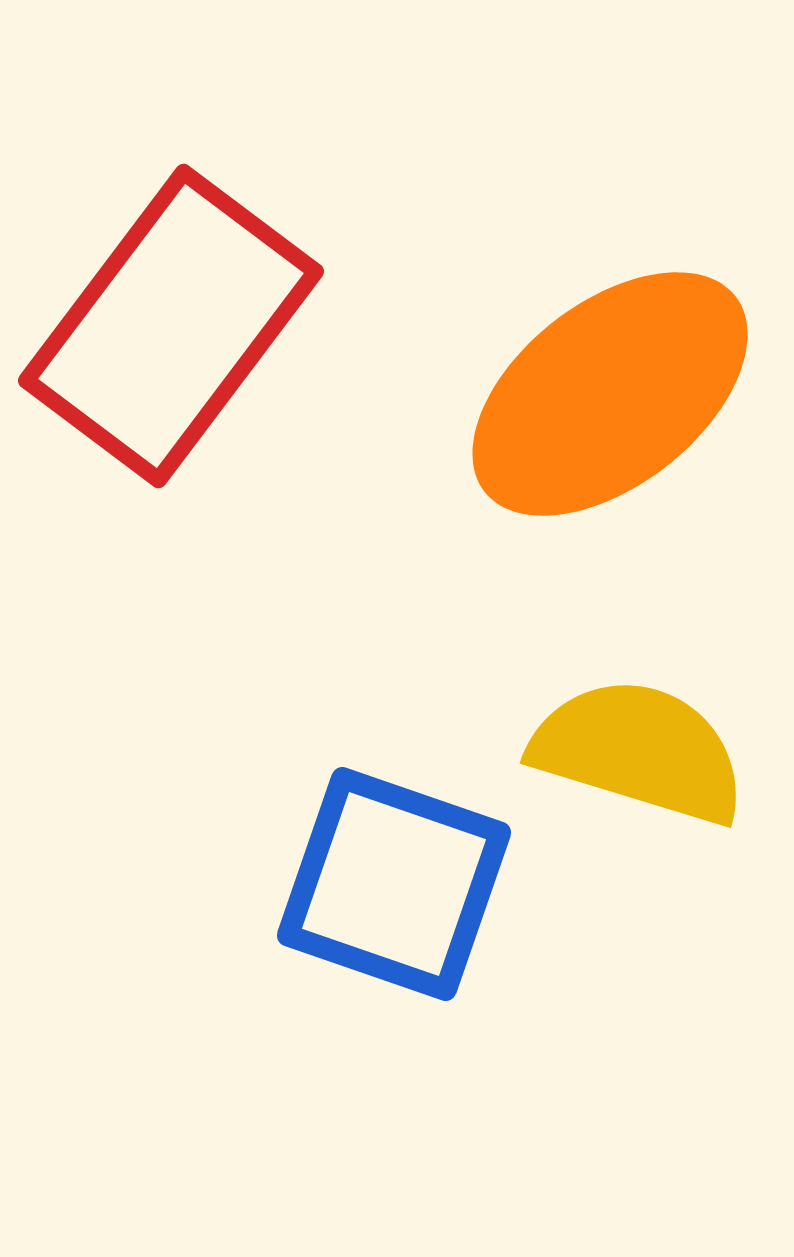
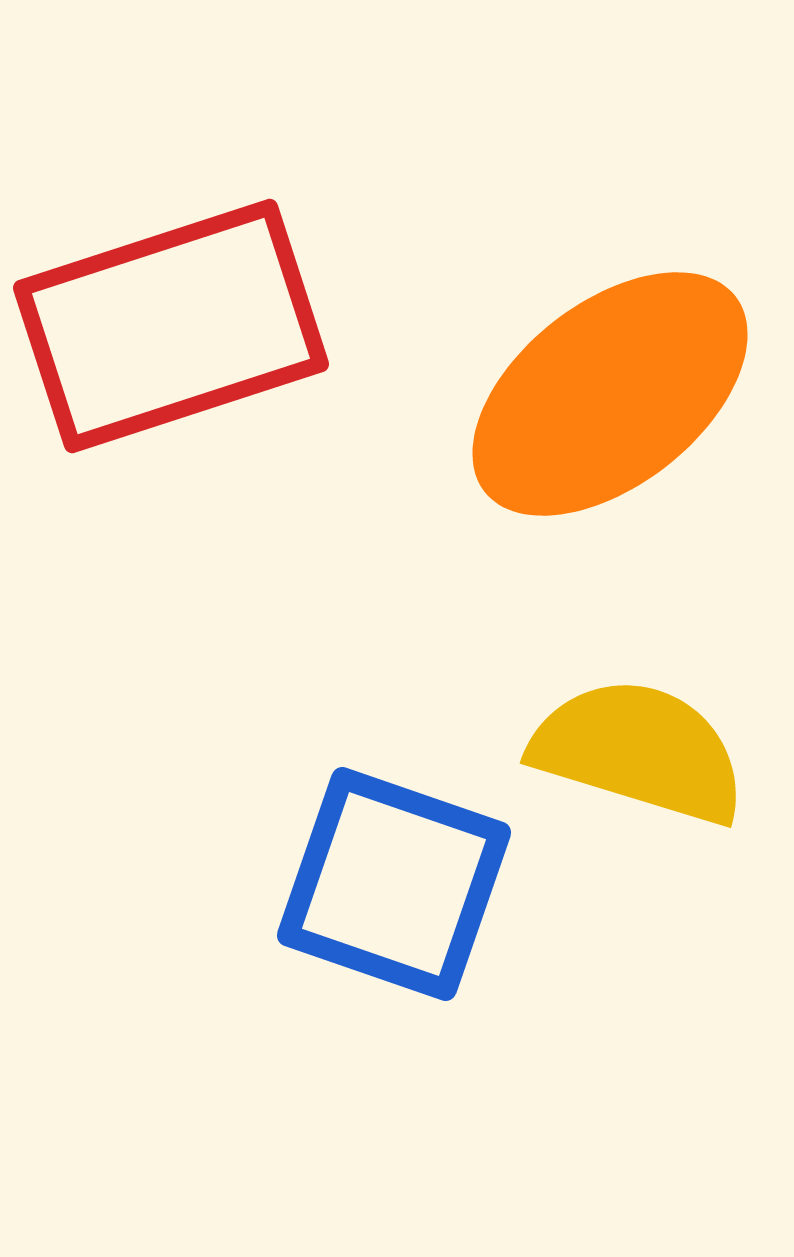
red rectangle: rotated 35 degrees clockwise
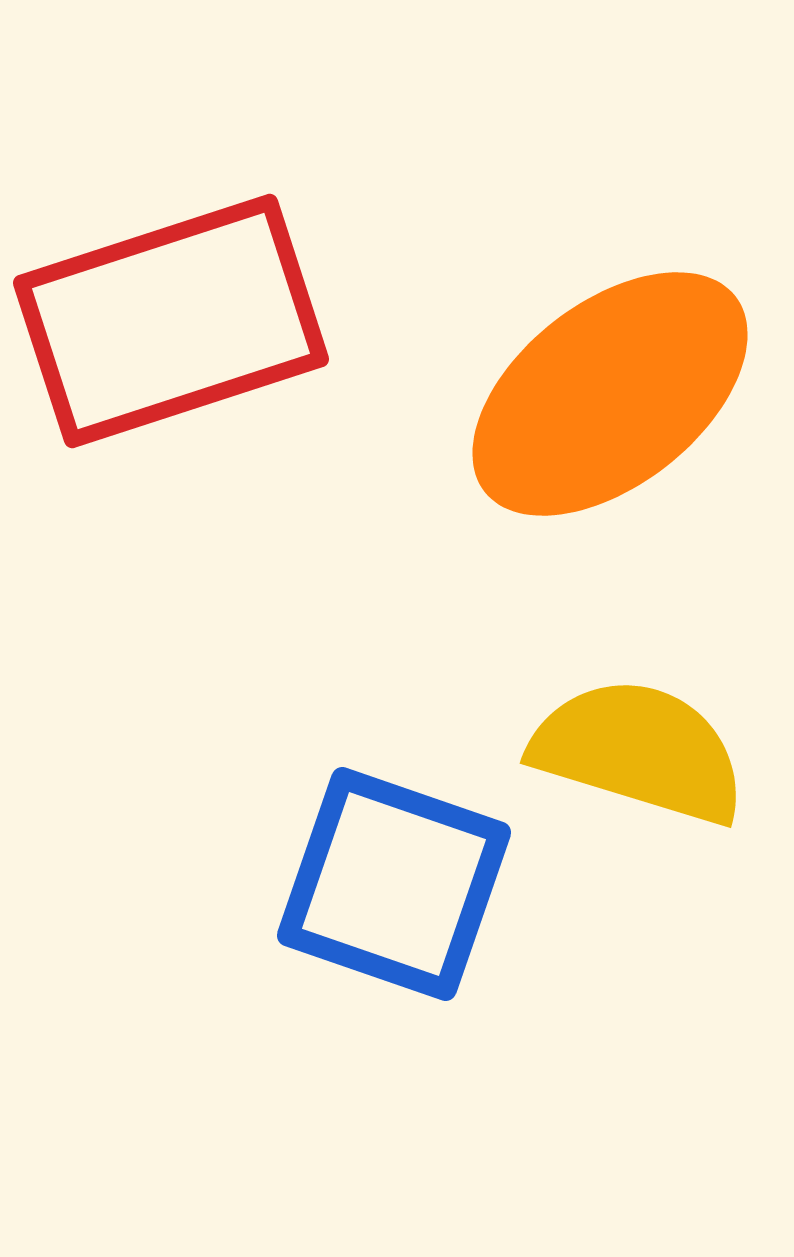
red rectangle: moved 5 px up
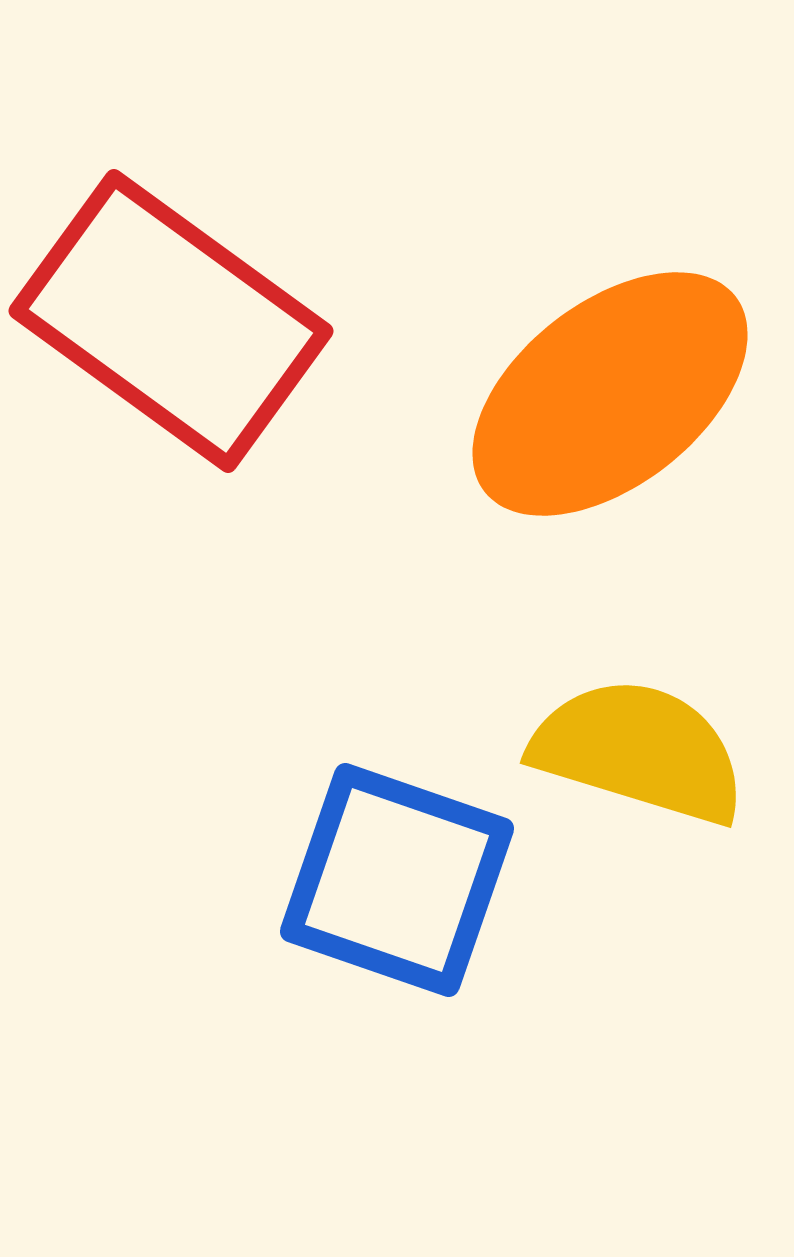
red rectangle: rotated 54 degrees clockwise
blue square: moved 3 px right, 4 px up
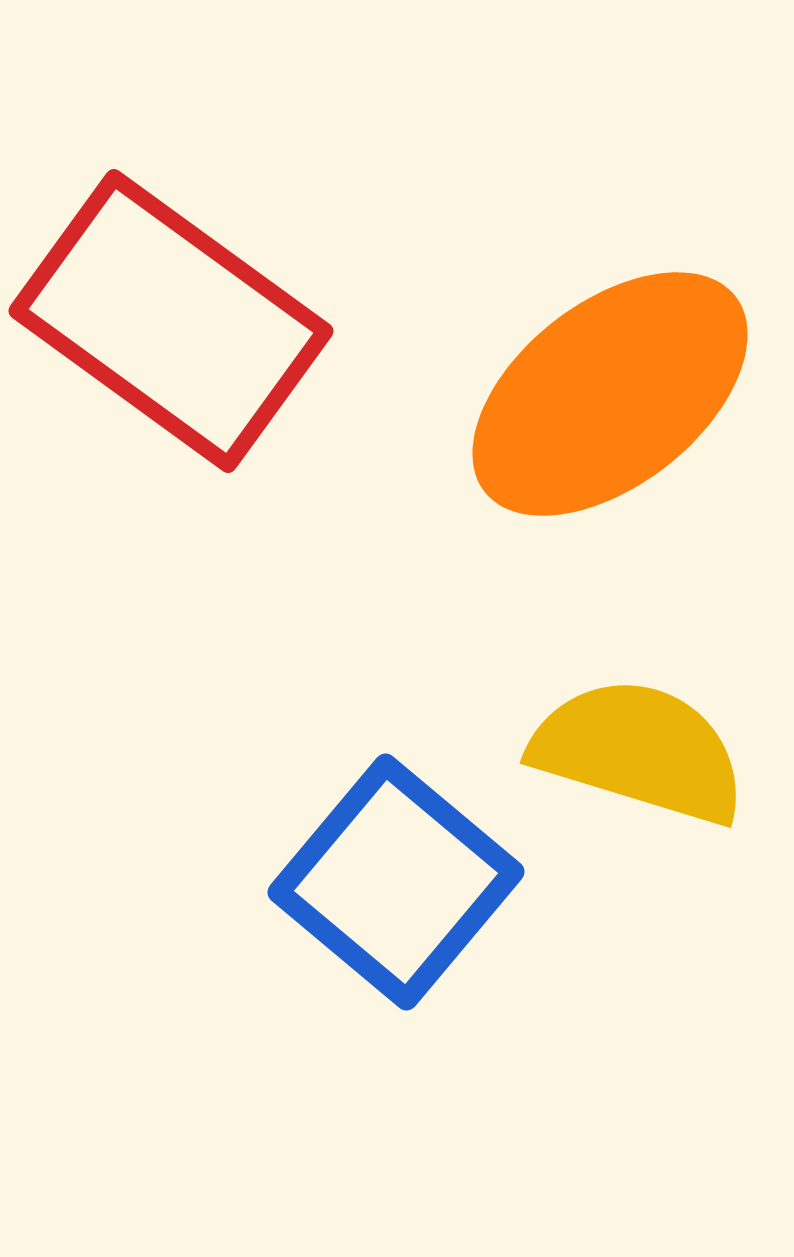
blue square: moved 1 px left, 2 px down; rotated 21 degrees clockwise
